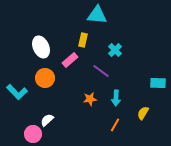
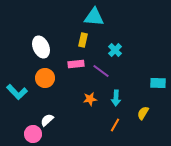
cyan triangle: moved 3 px left, 2 px down
pink rectangle: moved 6 px right, 4 px down; rotated 35 degrees clockwise
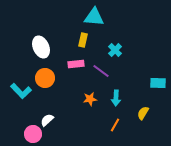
cyan L-shape: moved 4 px right, 1 px up
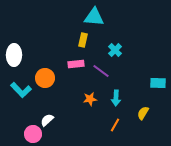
white ellipse: moved 27 px left, 8 px down; rotated 25 degrees clockwise
cyan L-shape: moved 1 px up
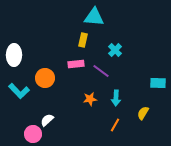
cyan L-shape: moved 2 px left, 1 px down
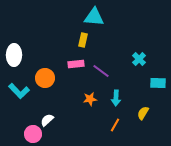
cyan cross: moved 24 px right, 9 px down
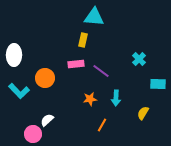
cyan rectangle: moved 1 px down
orange line: moved 13 px left
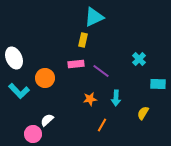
cyan triangle: rotated 30 degrees counterclockwise
white ellipse: moved 3 px down; rotated 25 degrees counterclockwise
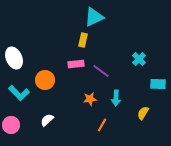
orange circle: moved 2 px down
cyan L-shape: moved 2 px down
pink circle: moved 22 px left, 9 px up
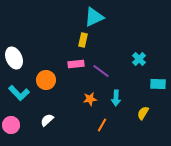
orange circle: moved 1 px right
